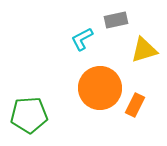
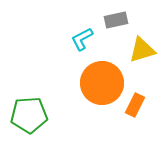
yellow triangle: moved 2 px left
orange circle: moved 2 px right, 5 px up
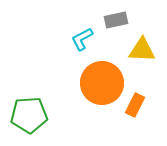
yellow triangle: rotated 20 degrees clockwise
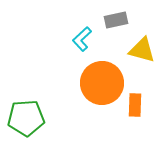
cyan L-shape: rotated 15 degrees counterclockwise
yellow triangle: rotated 12 degrees clockwise
orange rectangle: rotated 25 degrees counterclockwise
green pentagon: moved 3 px left, 3 px down
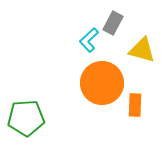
gray rectangle: moved 3 px left, 3 px down; rotated 50 degrees counterclockwise
cyan L-shape: moved 7 px right, 1 px down
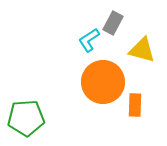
cyan L-shape: rotated 10 degrees clockwise
orange circle: moved 1 px right, 1 px up
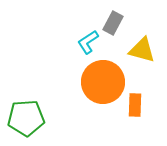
cyan L-shape: moved 1 px left, 2 px down
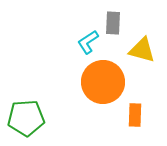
gray rectangle: rotated 25 degrees counterclockwise
orange rectangle: moved 10 px down
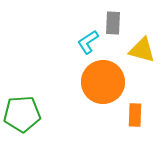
green pentagon: moved 4 px left, 4 px up
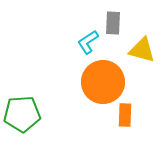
orange rectangle: moved 10 px left
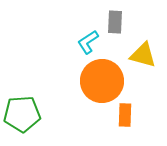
gray rectangle: moved 2 px right, 1 px up
yellow triangle: moved 1 px right, 5 px down
orange circle: moved 1 px left, 1 px up
